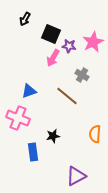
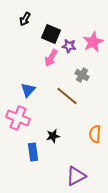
pink arrow: moved 2 px left
blue triangle: moved 1 px left, 1 px up; rotated 28 degrees counterclockwise
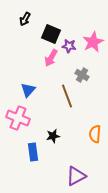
brown line: rotated 30 degrees clockwise
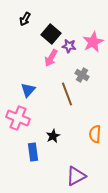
black square: rotated 18 degrees clockwise
brown line: moved 2 px up
black star: rotated 16 degrees counterclockwise
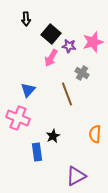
black arrow: moved 1 px right; rotated 32 degrees counterclockwise
pink star: rotated 10 degrees clockwise
gray cross: moved 2 px up
blue rectangle: moved 4 px right
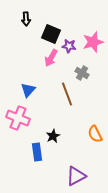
black square: rotated 18 degrees counterclockwise
orange semicircle: rotated 30 degrees counterclockwise
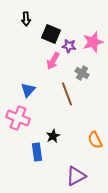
pink arrow: moved 2 px right, 3 px down
orange semicircle: moved 6 px down
